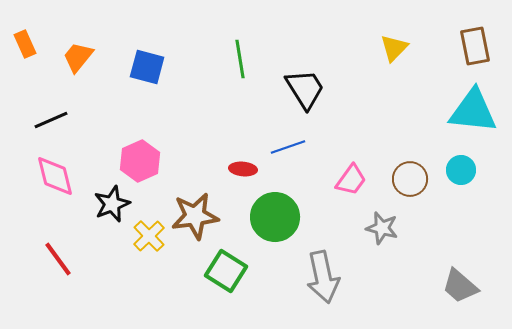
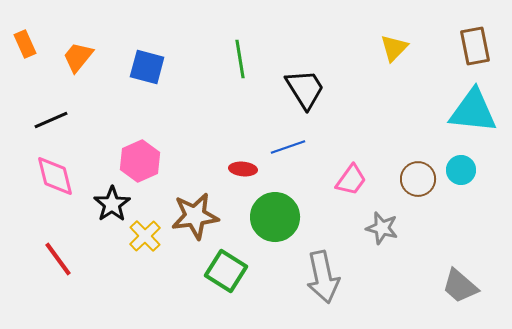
brown circle: moved 8 px right
black star: rotated 12 degrees counterclockwise
yellow cross: moved 4 px left
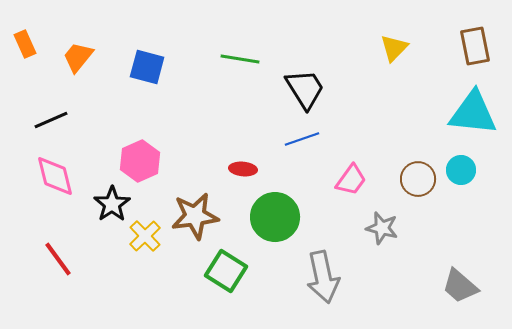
green line: rotated 72 degrees counterclockwise
cyan triangle: moved 2 px down
blue line: moved 14 px right, 8 px up
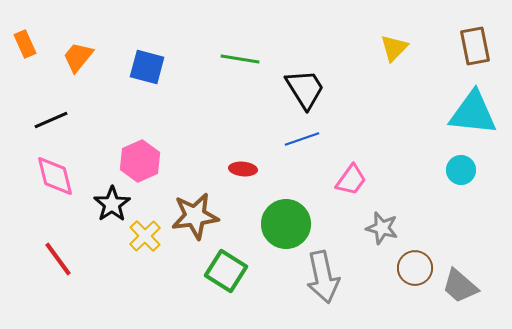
brown circle: moved 3 px left, 89 px down
green circle: moved 11 px right, 7 px down
